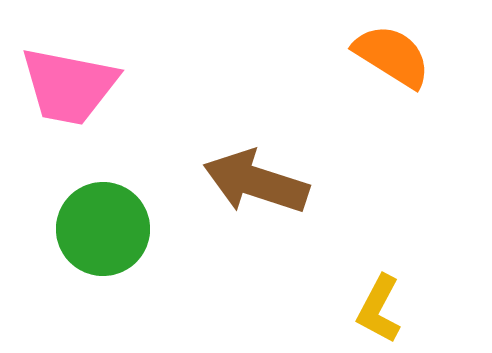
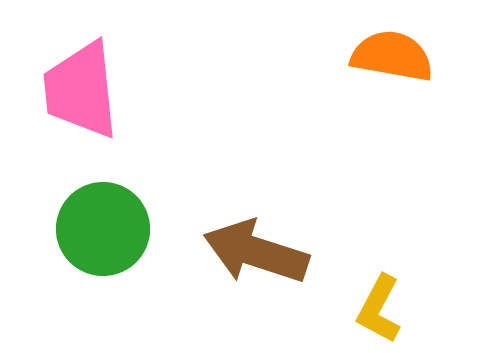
orange semicircle: rotated 22 degrees counterclockwise
pink trapezoid: moved 12 px right, 4 px down; rotated 73 degrees clockwise
brown arrow: moved 70 px down
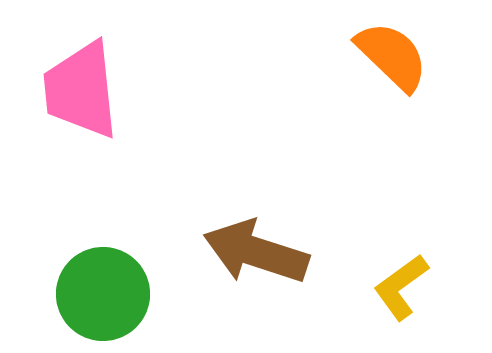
orange semicircle: rotated 34 degrees clockwise
green circle: moved 65 px down
yellow L-shape: moved 22 px right, 22 px up; rotated 26 degrees clockwise
